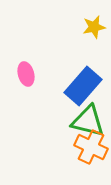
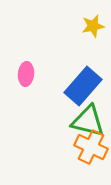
yellow star: moved 1 px left, 1 px up
pink ellipse: rotated 20 degrees clockwise
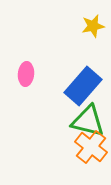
orange cross: rotated 12 degrees clockwise
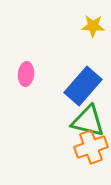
yellow star: rotated 15 degrees clockwise
orange cross: rotated 32 degrees clockwise
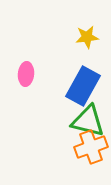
yellow star: moved 6 px left, 11 px down; rotated 10 degrees counterclockwise
blue rectangle: rotated 12 degrees counterclockwise
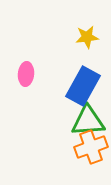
green triangle: rotated 18 degrees counterclockwise
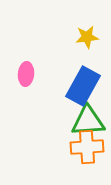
orange cross: moved 4 px left; rotated 16 degrees clockwise
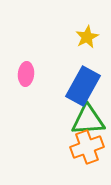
yellow star: rotated 20 degrees counterclockwise
green triangle: moved 1 px up
orange cross: rotated 16 degrees counterclockwise
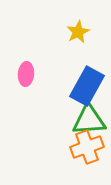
yellow star: moved 9 px left, 5 px up
blue rectangle: moved 4 px right
green triangle: moved 1 px right
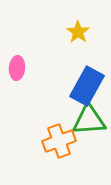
yellow star: rotated 10 degrees counterclockwise
pink ellipse: moved 9 px left, 6 px up
orange cross: moved 28 px left, 6 px up
